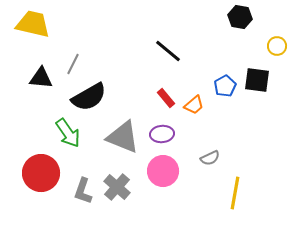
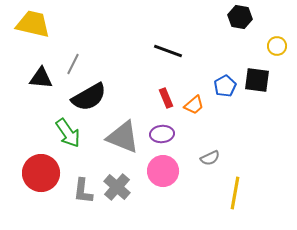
black line: rotated 20 degrees counterclockwise
red rectangle: rotated 18 degrees clockwise
gray L-shape: rotated 12 degrees counterclockwise
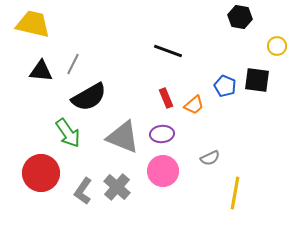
black triangle: moved 7 px up
blue pentagon: rotated 20 degrees counterclockwise
gray L-shape: rotated 28 degrees clockwise
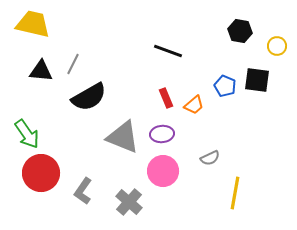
black hexagon: moved 14 px down
green arrow: moved 41 px left, 1 px down
gray cross: moved 12 px right, 15 px down
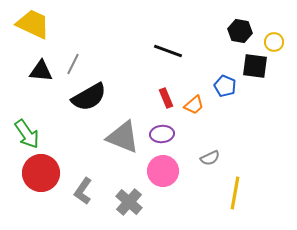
yellow trapezoid: rotated 12 degrees clockwise
yellow circle: moved 3 px left, 4 px up
black square: moved 2 px left, 14 px up
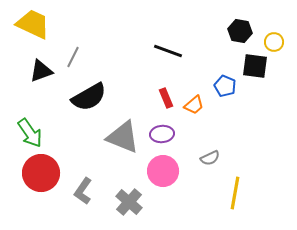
gray line: moved 7 px up
black triangle: rotated 25 degrees counterclockwise
green arrow: moved 3 px right, 1 px up
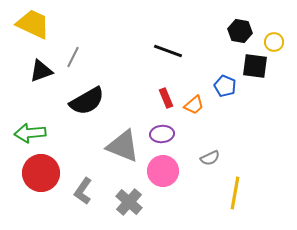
black semicircle: moved 2 px left, 4 px down
green arrow: rotated 120 degrees clockwise
gray triangle: moved 9 px down
